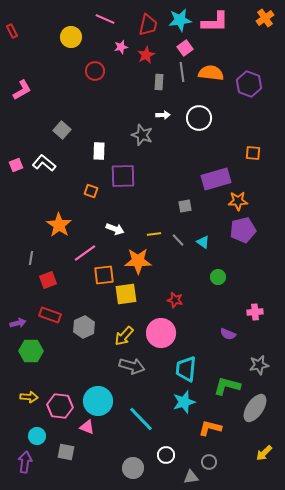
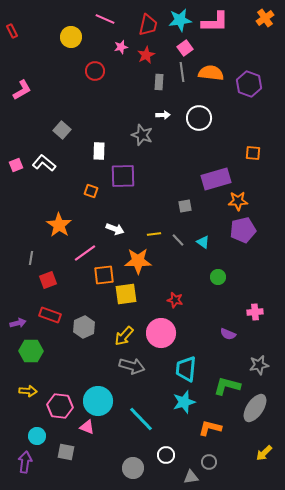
yellow arrow at (29, 397): moved 1 px left, 6 px up
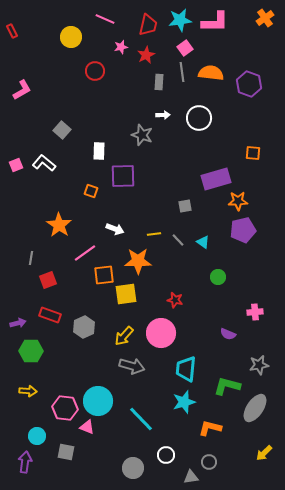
pink hexagon at (60, 406): moved 5 px right, 2 px down
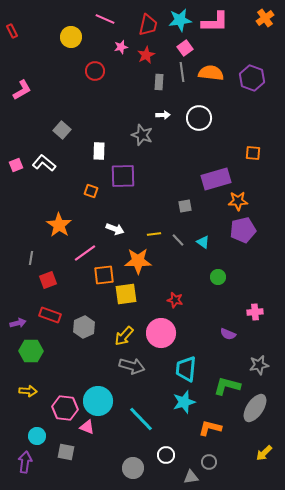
purple hexagon at (249, 84): moved 3 px right, 6 px up
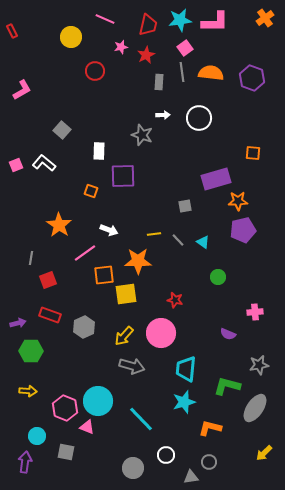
white arrow at (115, 229): moved 6 px left, 1 px down
pink hexagon at (65, 408): rotated 15 degrees clockwise
